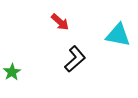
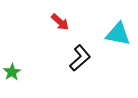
cyan triangle: moved 1 px up
black L-shape: moved 5 px right, 1 px up
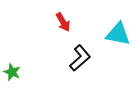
red arrow: moved 3 px right; rotated 18 degrees clockwise
green star: rotated 18 degrees counterclockwise
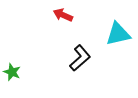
red arrow: moved 7 px up; rotated 144 degrees clockwise
cyan triangle: rotated 24 degrees counterclockwise
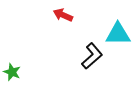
cyan triangle: rotated 12 degrees clockwise
black L-shape: moved 12 px right, 2 px up
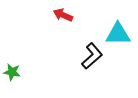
green star: rotated 12 degrees counterclockwise
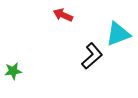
cyan triangle: rotated 20 degrees counterclockwise
green star: moved 1 px right, 1 px up; rotated 18 degrees counterclockwise
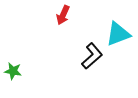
red arrow: rotated 90 degrees counterclockwise
green star: rotated 18 degrees clockwise
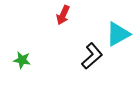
cyan triangle: rotated 8 degrees counterclockwise
green star: moved 9 px right, 11 px up
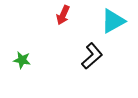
cyan triangle: moved 5 px left, 13 px up
